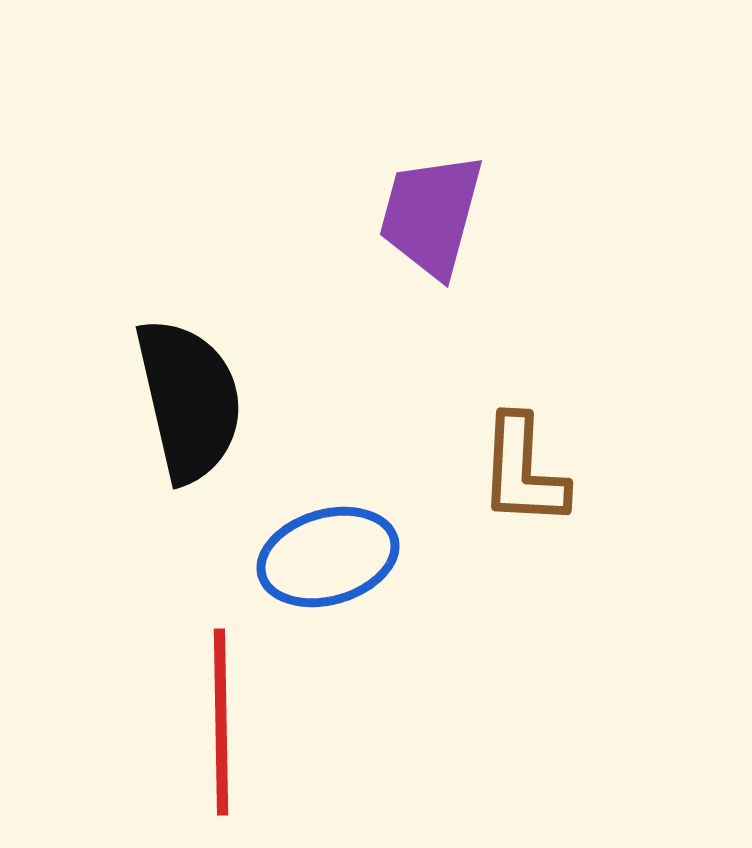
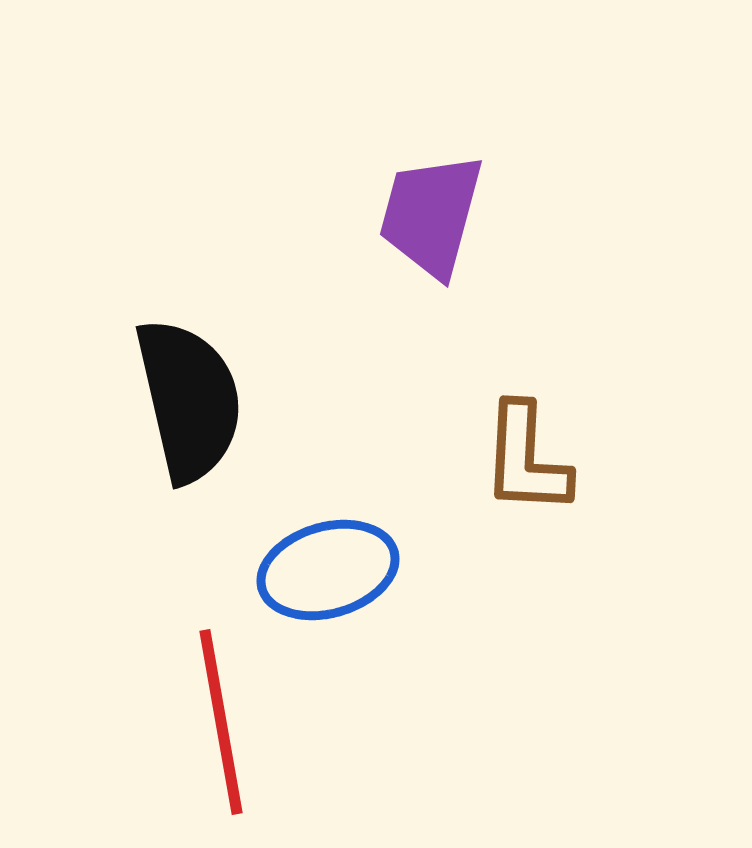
brown L-shape: moved 3 px right, 12 px up
blue ellipse: moved 13 px down
red line: rotated 9 degrees counterclockwise
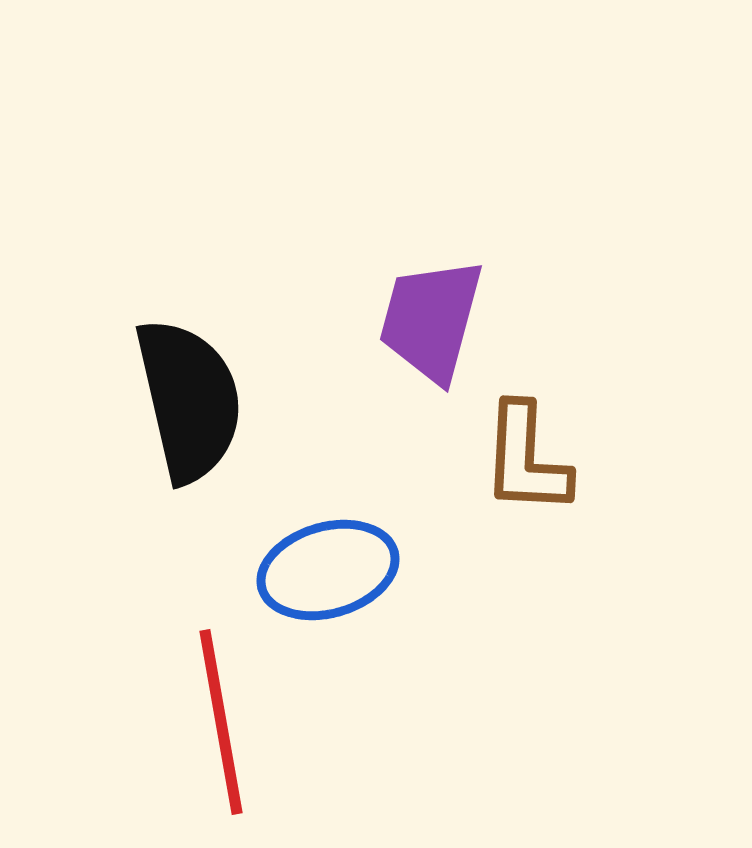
purple trapezoid: moved 105 px down
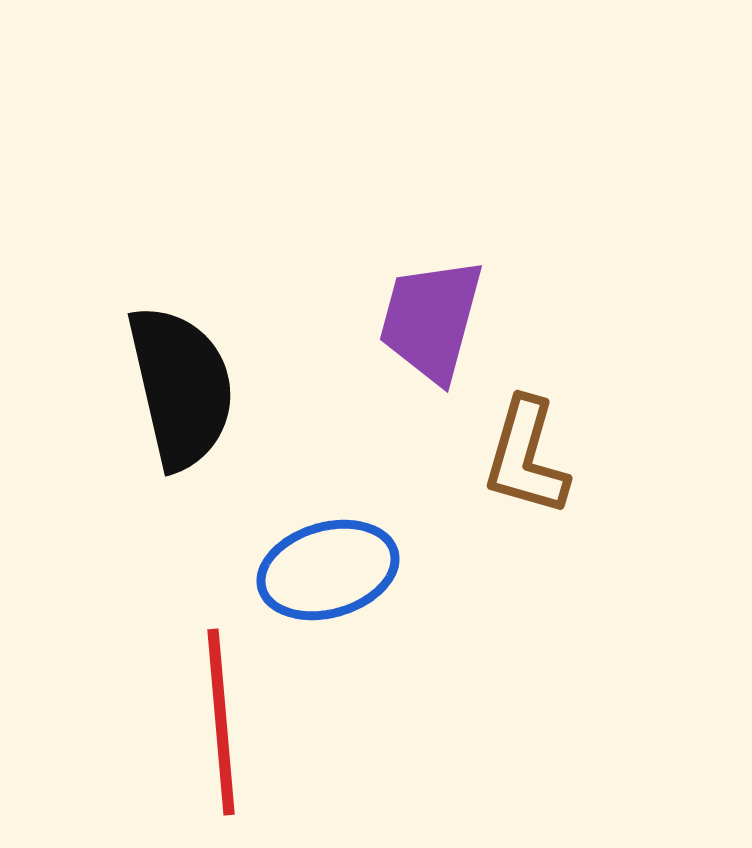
black semicircle: moved 8 px left, 13 px up
brown L-shape: moved 2 px up; rotated 13 degrees clockwise
red line: rotated 5 degrees clockwise
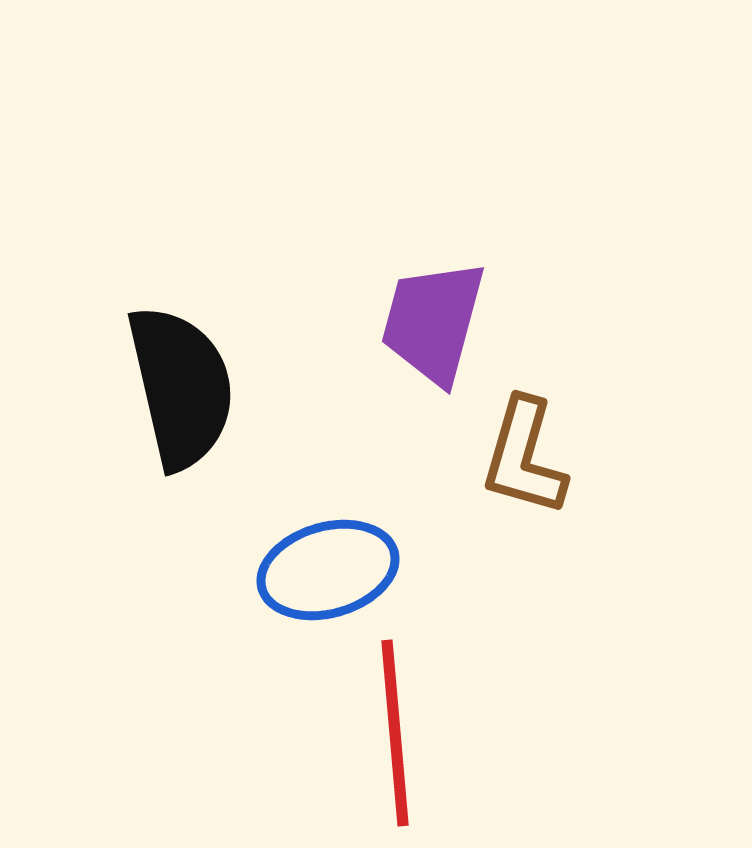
purple trapezoid: moved 2 px right, 2 px down
brown L-shape: moved 2 px left
red line: moved 174 px right, 11 px down
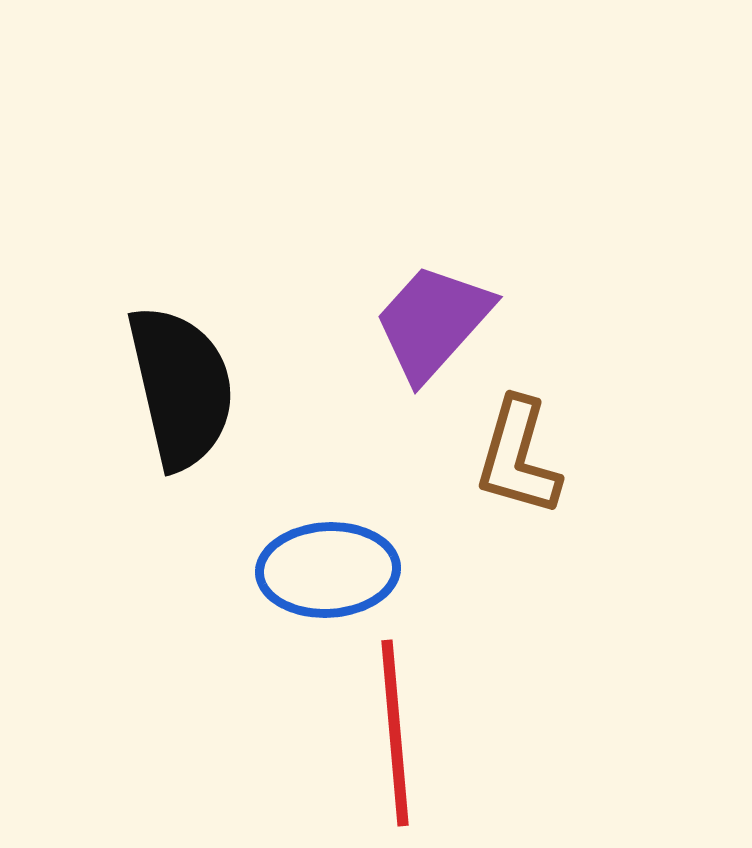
purple trapezoid: rotated 27 degrees clockwise
brown L-shape: moved 6 px left
blue ellipse: rotated 13 degrees clockwise
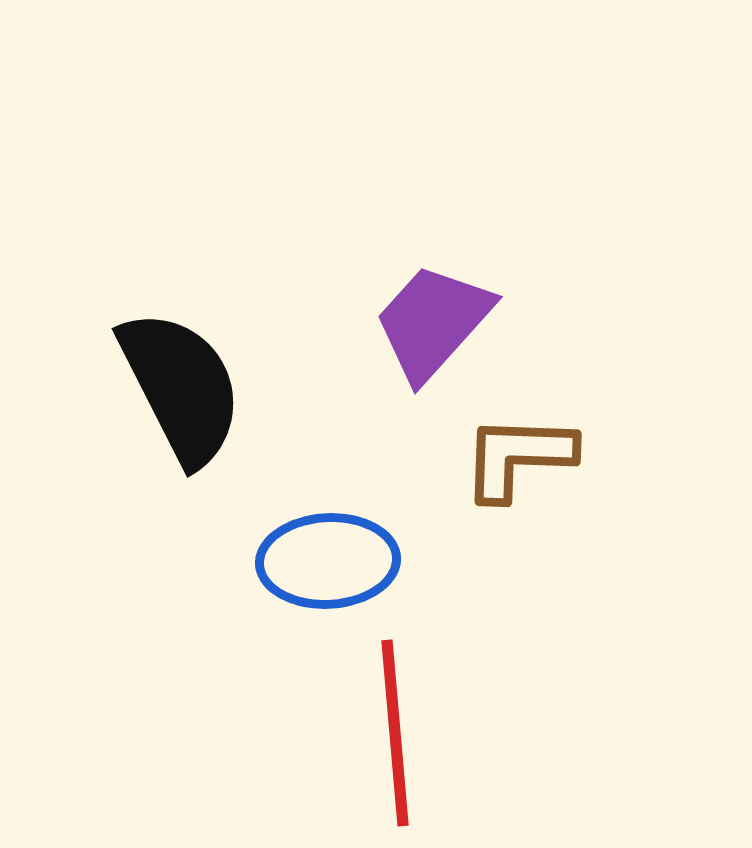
black semicircle: rotated 14 degrees counterclockwise
brown L-shape: rotated 76 degrees clockwise
blue ellipse: moved 9 px up
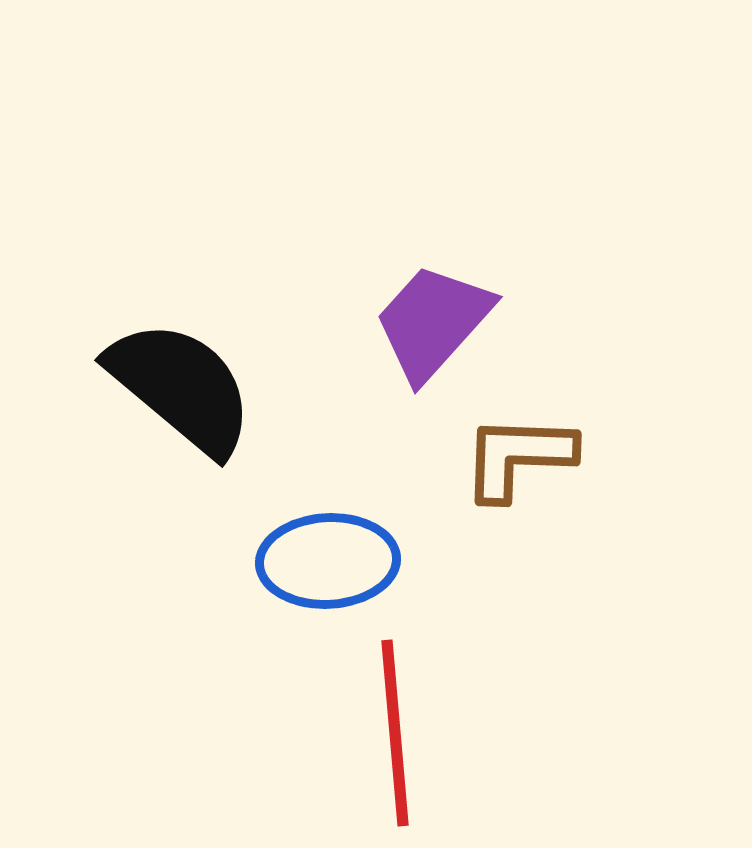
black semicircle: rotated 23 degrees counterclockwise
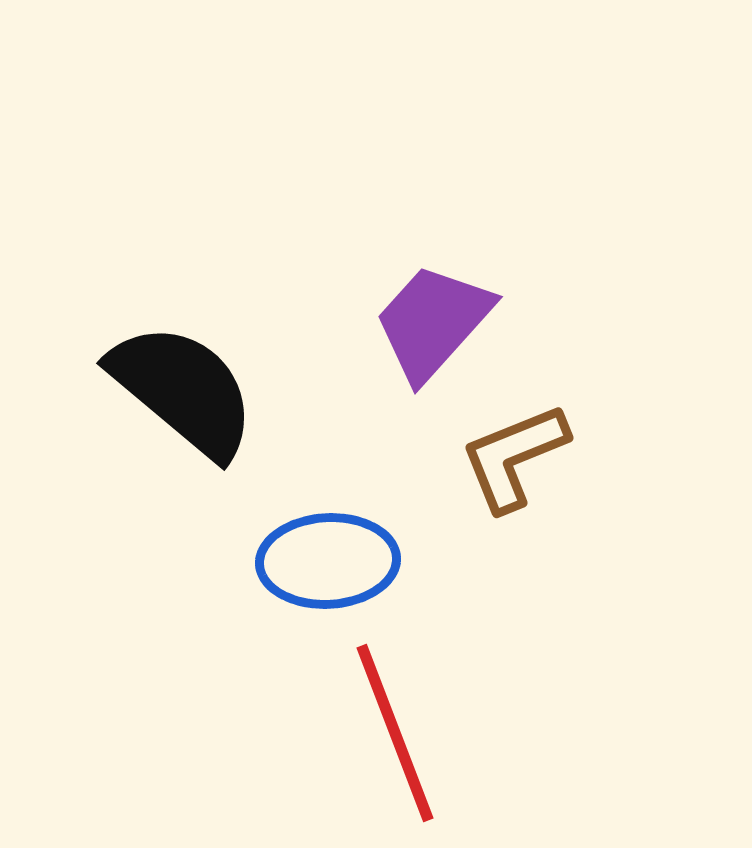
black semicircle: moved 2 px right, 3 px down
brown L-shape: moved 4 px left; rotated 24 degrees counterclockwise
red line: rotated 16 degrees counterclockwise
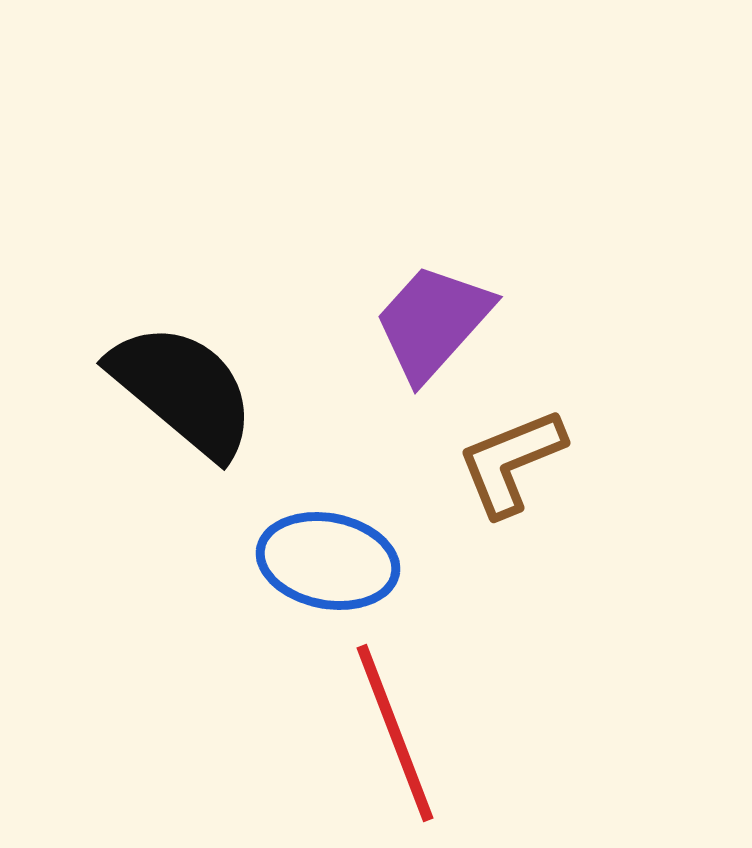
brown L-shape: moved 3 px left, 5 px down
blue ellipse: rotated 14 degrees clockwise
